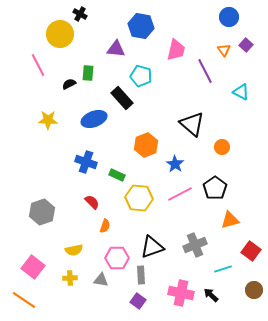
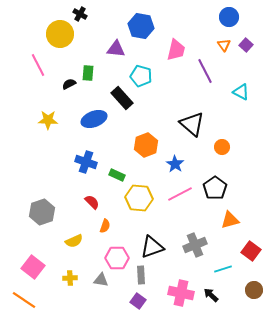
orange triangle at (224, 50): moved 5 px up
yellow semicircle at (74, 250): moved 9 px up; rotated 12 degrees counterclockwise
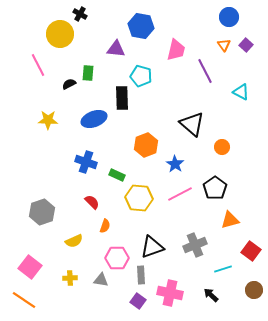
black rectangle at (122, 98): rotated 40 degrees clockwise
pink square at (33, 267): moved 3 px left
pink cross at (181, 293): moved 11 px left
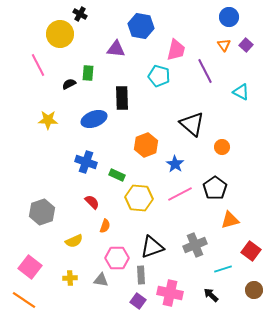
cyan pentagon at (141, 76): moved 18 px right
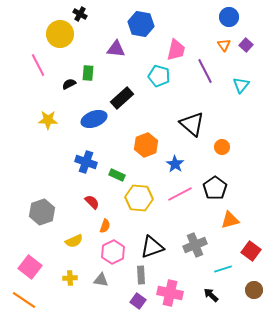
blue hexagon at (141, 26): moved 2 px up
cyan triangle at (241, 92): moved 7 px up; rotated 42 degrees clockwise
black rectangle at (122, 98): rotated 50 degrees clockwise
pink hexagon at (117, 258): moved 4 px left, 6 px up; rotated 25 degrees counterclockwise
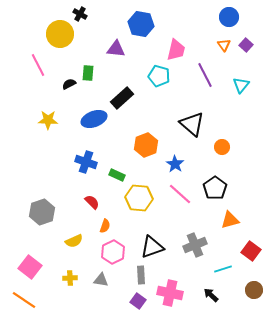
purple line at (205, 71): moved 4 px down
pink line at (180, 194): rotated 70 degrees clockwise
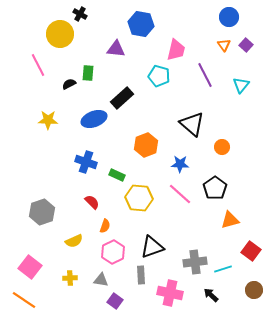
blue star at (175, 164): moved 5 px right; rotated 30 degrees counterclockwise
gray cross at (195, 245): moved 17 px down; rotated 15 degrees clockwise
purple square at (138, 301): moved 23 px left
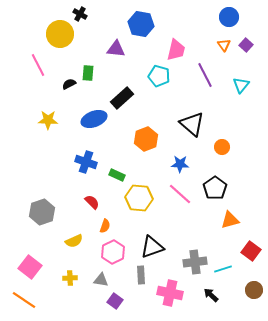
orange hexagon at (146, 145): moved 6 px up
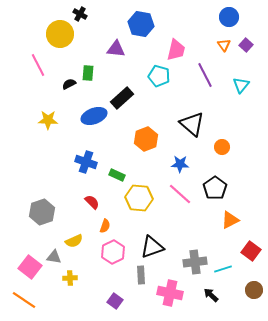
blue ellipse at (94, 119): moved 3 px up
orange triangle at (230, 220): rotated 12 degrees counterclockwise
gray triangle at (101, 280): moved 47 px left, 23 px up
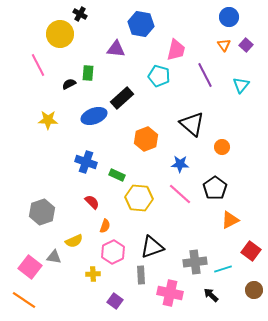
yellow cross at (70, 278): moved 23 px right, 4 px up
